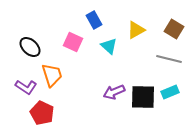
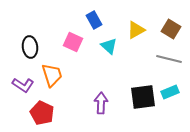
brown square: moved 3 px left
black ellipse: rotated 40 degrees clockwise
purple L-shape: moved 3 px left, 2 px up
purple arrow: moved 13 px left, 11 px down; rotated 115 degrees clockwise
black square: rotated 8 degrees counterclockwise
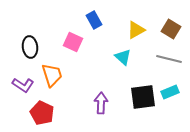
cyan triangle: moved 14 px right, 11 px down
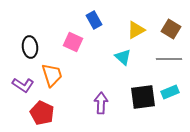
gray line: rotated 15 degrees counterclockwise
